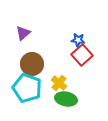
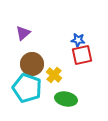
red square: rotated 30 degrees clockwise
yellow cross: moved 5 px left, 8 px up
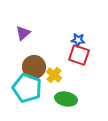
red square: moved 3 px left; rotated 30 degrees clockwise
brown circle: moved 2 px right, 3 px down
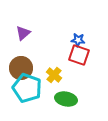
brown circle: moved 13 px left, 1 px down
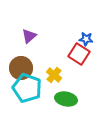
purple triangle: moved 6 px right, 3 px down
blue star: moved 8 px right, 1 px up
red square: moved 1 px up; rotated 15 degrees clockwise
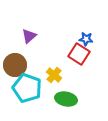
brown circle: moved 6 px left, 3 px up
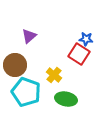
cyan pentagon: moved 1 px left, 4 px down
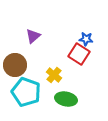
purple triangle: moved 4 px right
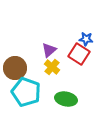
purple triangle: moved 16 px right, 14 px down
brown circle: moved 3 px down
yellow cross: moved 2 px left, 8 px up
